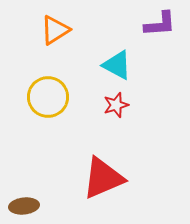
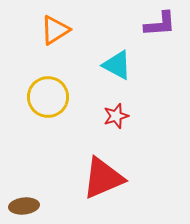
red star: moved 11 px down
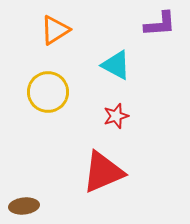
cyan triangle: moved 1 px left
yellow circle: moved 5 px up
red triangle: moved 6 px up
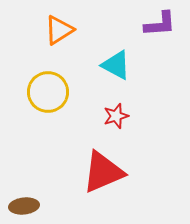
orange triangle: moved 4 px right
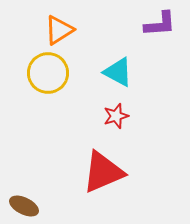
cyan triangle: moved 2 px right, 7 px down
yellow circle: moved 19 px up
brown ellipse: rotated 32 degrees clockwise
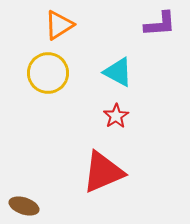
orange triangle: moved 5 px up
red star: rotated 15 degrees counterclockwise
brown ellipse: rotated 8 degrees counterclockwise
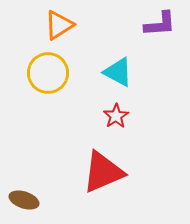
brown ellipse: moved 6 px up
